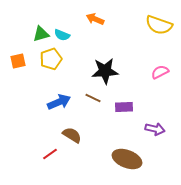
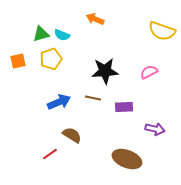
yellow semicircle: moved 3 px right, 6 px down
pink semicircle: moved 11 px left
brown line: rotated 14 degrees counterclockwise
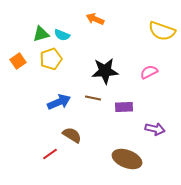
orange square: rotated 21 degrees counterclockwise
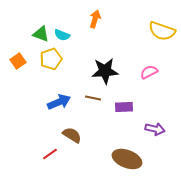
orange arrow: rotated 84 degrees clockwise
green triangle: rotated 36 degrees clockwise
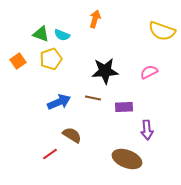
purple arrow: moved 8 px left, 1 px down; rotated 72 degrees clockwise
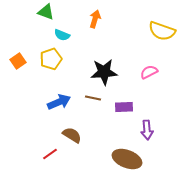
green triangle: moved 5 px right, 22 px up
black star: moved 1 px left, 1 px down
